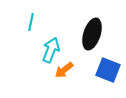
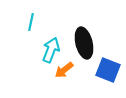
black ellipse: moved 8 px left, 9 px down; rotated 32 degrees counterclockwise
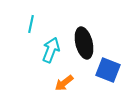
cyan line: moved 2 px down
orange arrow: moved 13 px down
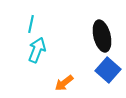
black ellipse: moved 18 px right, 7 px up
cyan arrow: moved 14 px left
blue square: rotated 20 degrees clockwise
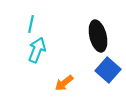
black ellipse: moved 4 px left
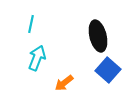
cyan arrow: moved 8 px down
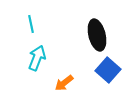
cyan line: rotated 24 degrees counterclockwise
black ellipse: moved 1 px left, 1 px up
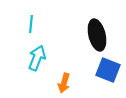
cyan line: rotated 18 degrees clockwise
blue square: rotated 20 degrees counterclockwise
orange arrow: rotated 36 degrees counterclockwise
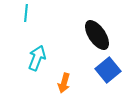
cyan line: moved 5 px left, 11 px up
black ellipse: rotated 20 degrees counterclockwise
blue square: rotated 30 degrees clockwise
